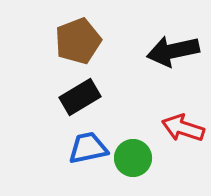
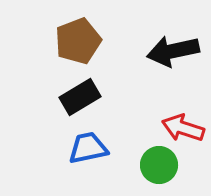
green circle: moved 26 px right, 7 px down
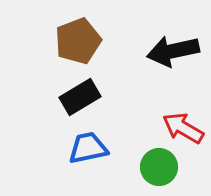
red arrow: rotated 12 degrees clockwise
green circle: moved 2 px down
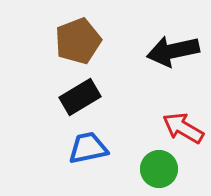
green circle: moved 2 px down
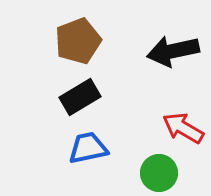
green circle: moved 4 px down
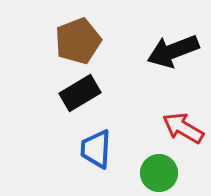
black arrow: rotated 9 degrees counterclockwise
black rectangle: moved 4 px up
blue trapezoid: moved 8 px right, 1 px down; rotated 75 degrees counterclockwise
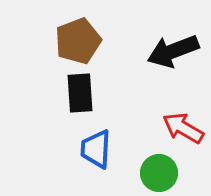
black rectangle: rotated 63 degrees counterclockwise
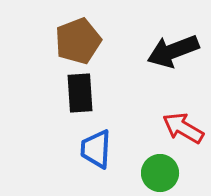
green circle: moved 1 px right
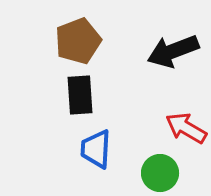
black rectangle: moved 2 px down
red arrow: moved 3 px right
